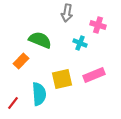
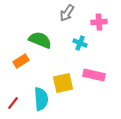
gray arrow: rotated 24 degrees clockwise
pink cross: moved 1 px right, 3 px up; rotated 21 degrees counterclockwise
orange rectangle: rotated 14 degrees clockwise
pink rectangle: rotated 35 degrees clockwise
yellow square: moved 1 px right, 4 px down
cyan semicircle: moved 2 px right, 5 px down
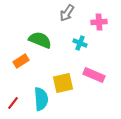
pink rectangle: rotated 10 degrees clockwise
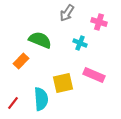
pink cross: rotated 21 degrees clockwise
orange rectangle: rotated 14 degrees counterclockwise
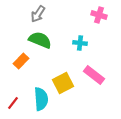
gray arrow: moved 29 px left, 1 px down
pink cross: moved 7 px up
cyan cross: rotated 16 degrees counterclockwise
pink rectangle: rotated 15 degrees clockwise
yellow square: rotated 15 degrees counterclockwise
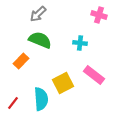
gray arrow: rotated 12 degrees clockwise
